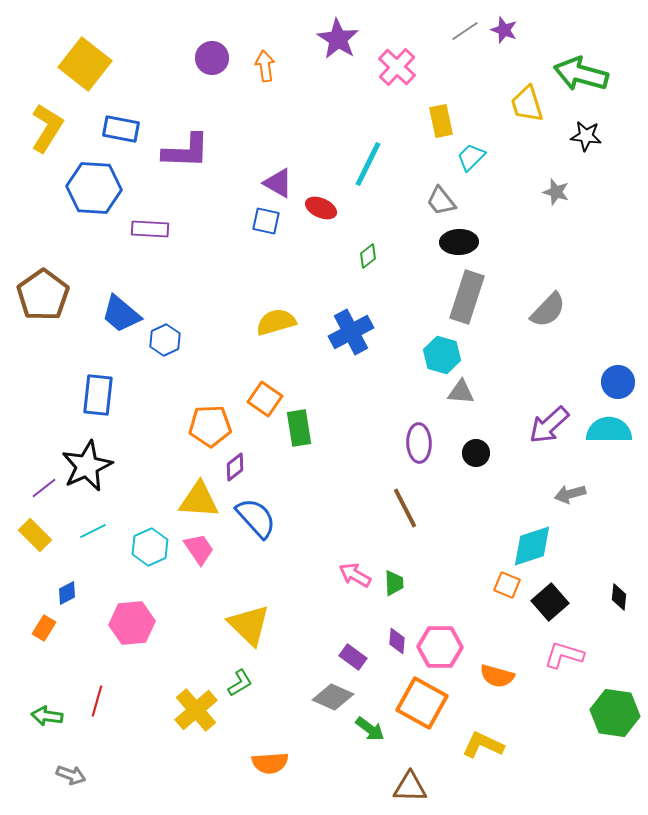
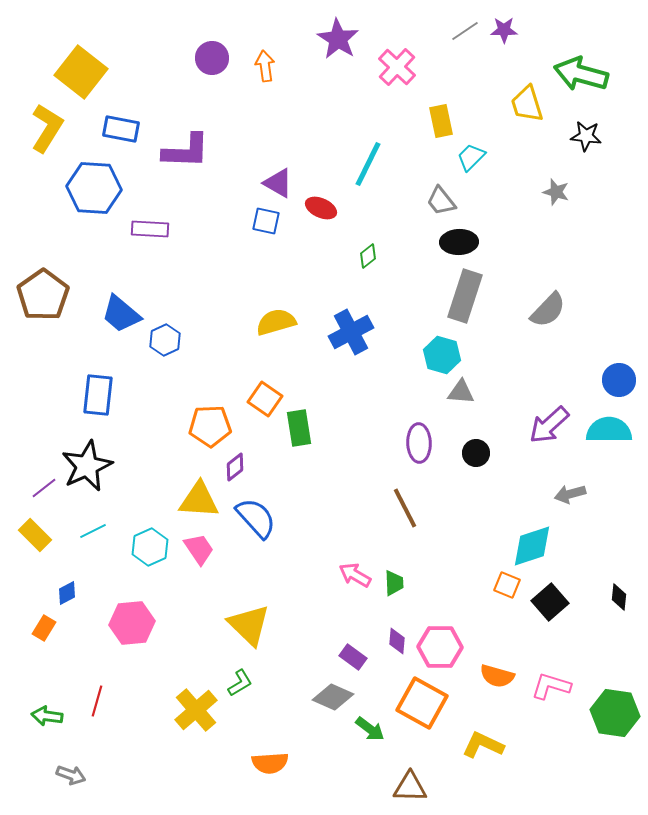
purple star at (504, 30): rotated 20 degrees counterclockwise
yellow square at (85, 64): moved 4 px left, 8 px down
gray rectangle at (467, 297): moved 2 px left, 1 px up
blue circle at (618, 382): moved 1 px right, 2 px up
pink L-shape at (564, 655): moved 13 px left, 31 px down
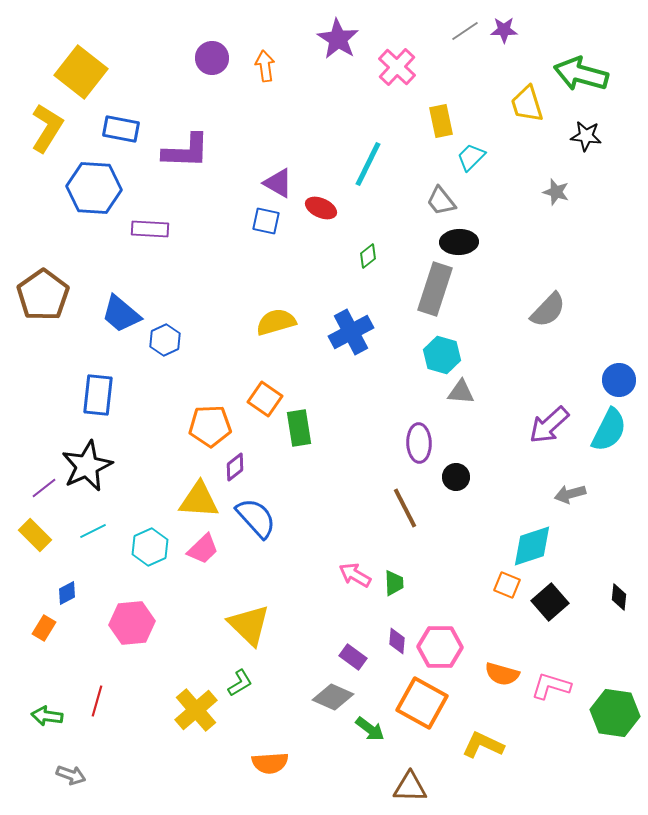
gray rectangle at (465, 296): moved 30 px left, 7 px up
cyan semicircle at (609, 430): rotated 117 degrees clockwise
black circle at (476, 453): moved 20 px left, 24 px down
pink trapezoid at (199, 549): moved 4 px right; rotated 80 degrees clockwise
orange semicircle at (497, 676): moved 5 px right, 2 px up
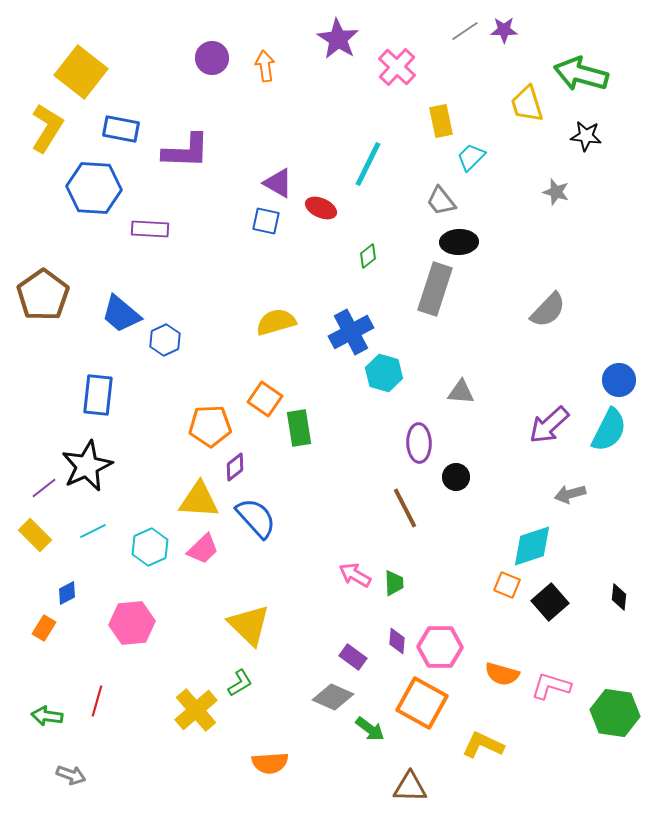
cyan hexagon at (442, 355): moved 58 px left, 18 px down
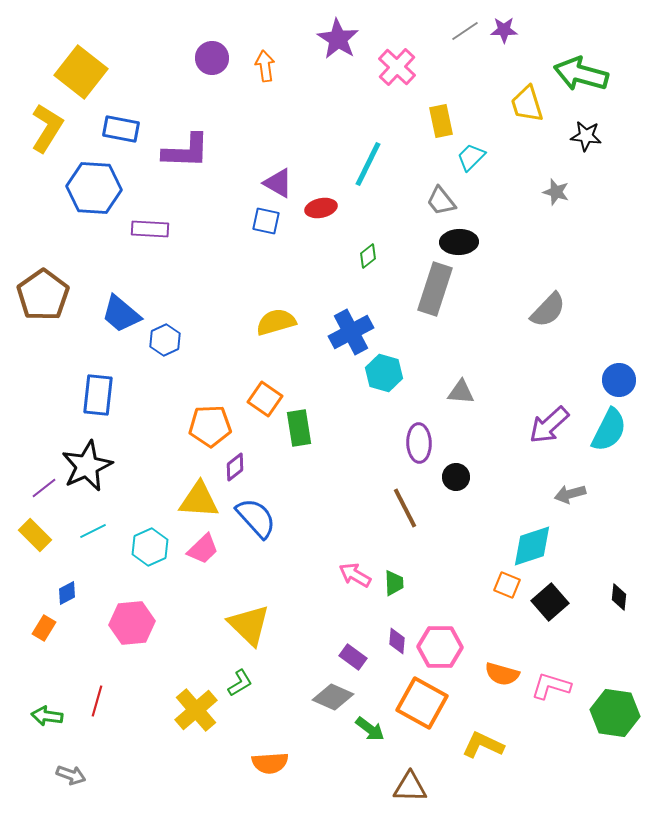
red ellipse at (321, 208): rotated 36 degrees counterclockwise
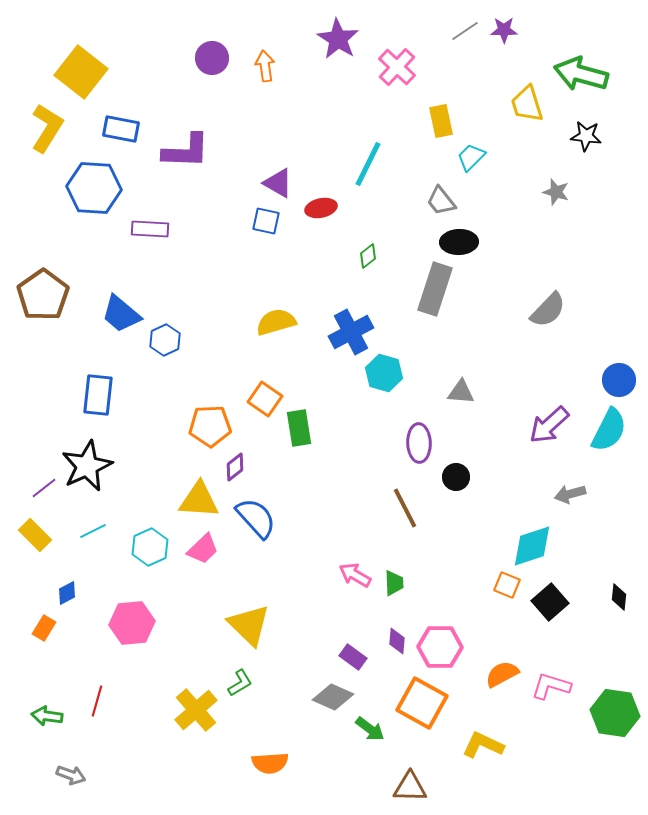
orange semicircle at (502, 674): rotated 136 degrees clockwise
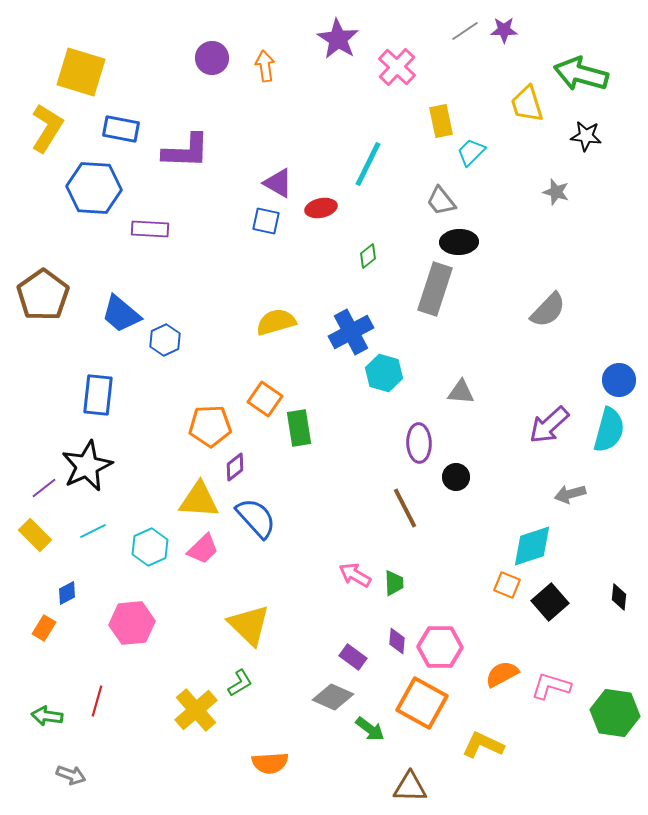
yellow square at (81, 72): rotated 21 degrees counterclockwise
cyan trapezoid at (471, 157): moved 5 px up
cyan semicircle at (609, 430): rotated 12 degrees counterclockwise
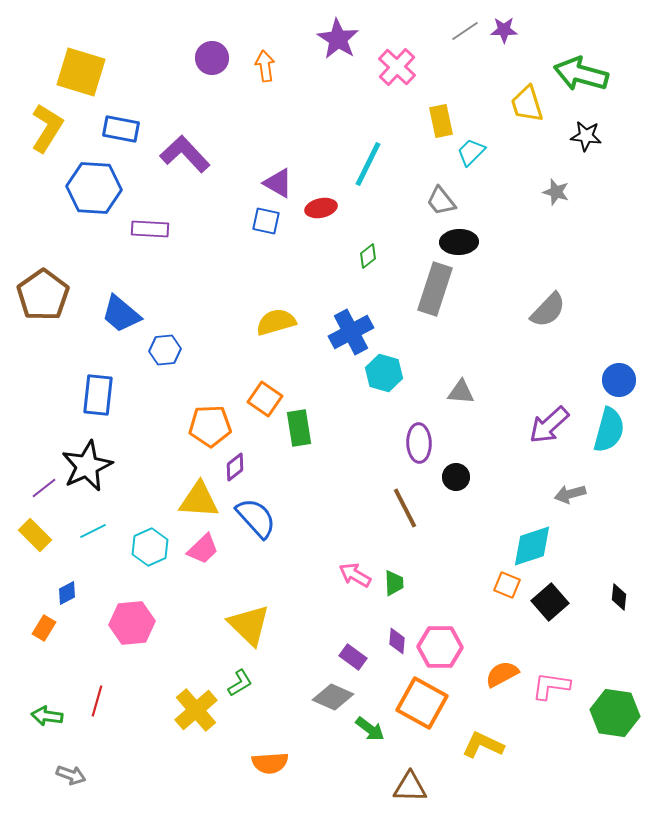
purple L-shape at (186, 151): moved 1 px left, 3 px down; rotated 135 degrees counterclockwise
blue hexagon at (165, 340): moved 10 px down; rotated 20 degrees clockwise
pink L-shape at (551, 686): rotated 9 degrees counterclockwise
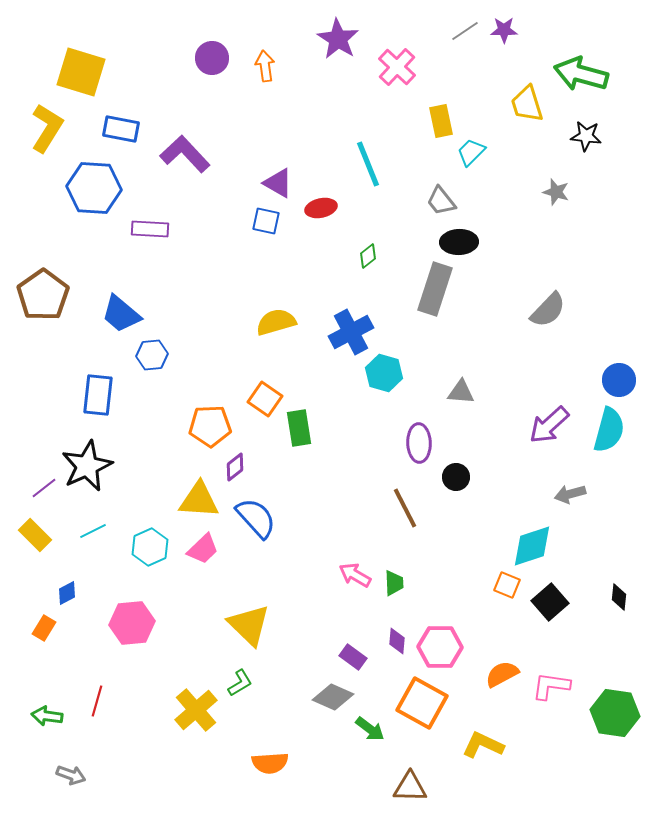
cyan line at (368, 164): rotated 48 degrees counterclockwise
blue hexagon at (165, 350): moved 13 px left, 5 px down
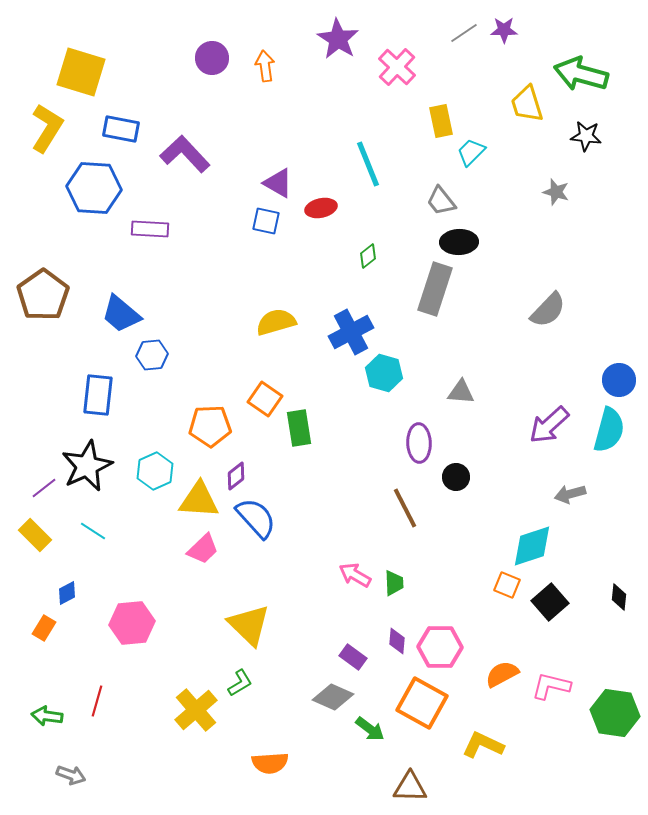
gray line at (465, 31): moved 1 px left, 2 px down
purple diamond at (235, 467): moved 1 px right, 9 px down
cyan line at (93, 531): rotated 60 degrees clockwise
cyan hexagon at (150, 547): moved 5 px right, 76 px up
pink L-shape at (551, 686): rotated 6 degrees clockwise
